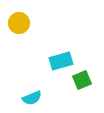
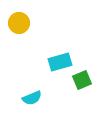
cyan rectangle: moved 1 px left, 1 px down
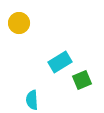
cyan rectangle: rotated 15 degrees counterclockwise
cyan semicircle: moved 2 px down; rotated 108 degrees clockwise
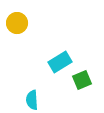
yellow circle: moved 2 px left
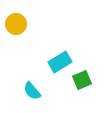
yellow circle: moved 1 px left, 1 px down
cyan semicircle: moved 9 px up; rotated 36 degrees counterclockwise
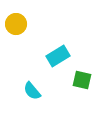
cyan rectangle: moved 2 px left, 6 px up
green square: rotated 36 degrees clockwise
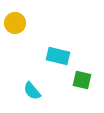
yellow circle: moved 1 px left, 1 px up
cyan rectangle: rotated 45 degrees clockwise
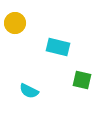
cyan rectangle: moved 9 px up
cyan semicircle: moved 3 px left; rotated 24 degrees counterclockwise
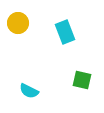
yellow circle: moved 3 px right
cyan rectangle: moved 7 px right, 15 px up; rotated 55 degrees clockwise
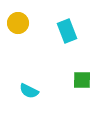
cyan rectangle: moved 2 px right, 1 px up
green square: rotated 12 degrees counterclockwise
